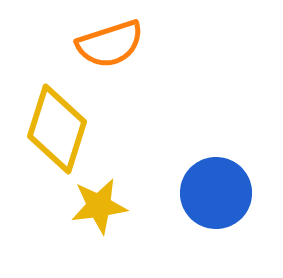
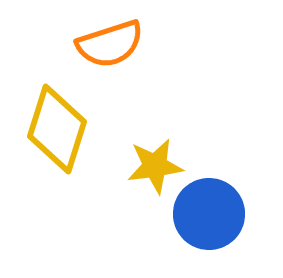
blue circle: moved 7 px left, 21 px down
yellow star: moved 56 px right, 40 px up
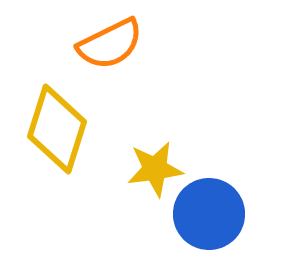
orange semicircle: rotated 8 degrees counterclockwise
yellow star: moved 3 px down
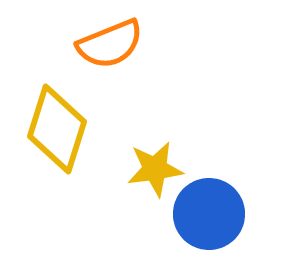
orange semicircle: rotated 4 degrees clockwise
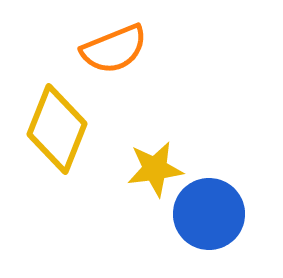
orange semicircle: moved 4 px right, 5 px down
yellow diamond: rotated 4 degrees clockwise
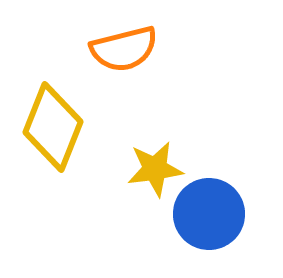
orange semicircle: moved 10 px right; rotated 8 degrees clockwise
yellow diamond: moved 4 px left, 2 px up
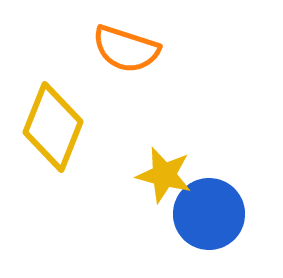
orange semicircle: moved 2 px right; rotated 32 degrees clockwise
yellow star: moved 9 px right, 6 px down; rotated 22 degrees clockwise
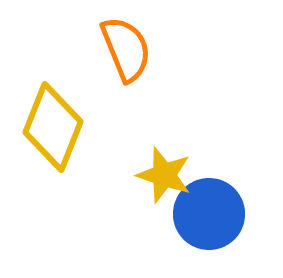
orange semicircle: rotated 130 degrees counterclockwise
yellow star: rotated 4 degrees clockwise
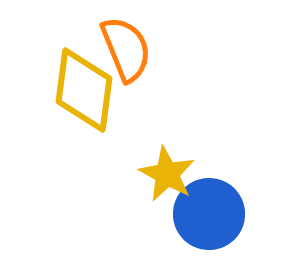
yellow diamond: moved 31 px right, 37 px up; rotated 14 degrees counterclockwise
yellow star: moved 3 px right, 1 px up; rotated 10 degrees clockwise
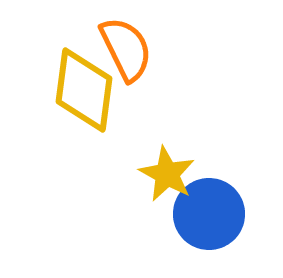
orange semicircle: rotated 4 degrees counterclockwise
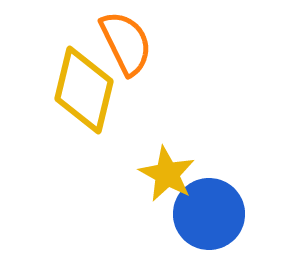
orange semicircle: moved 6 px up
yellow diamond: rotated 6 degrees clockwise
